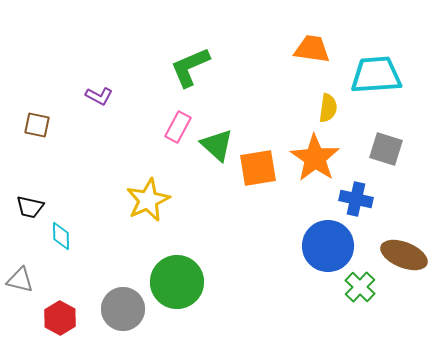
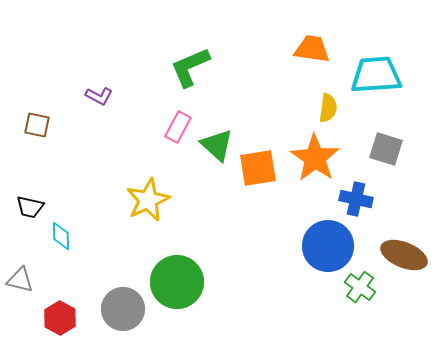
green cross: rotated 8 degrees counterclockwise
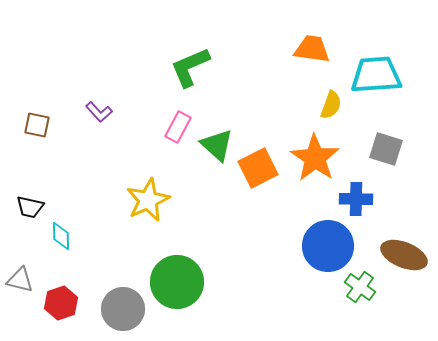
purple L-shape: moved 16 px down; rotated 20 degrees clockwise
yellow semicircle: moved 3 px right, 3 px up; rotated 12 degrees clockwise
orange square: rotated 18 degrees counterclockwise
blue cross: rotated 12 degrees counterclockwise
red hexagon: moved 1 px right, 15 px up; rotated 12 degrees clockwise
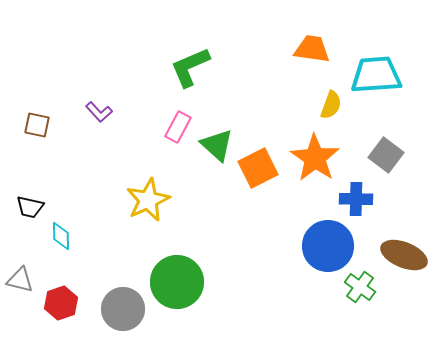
gray square: moved 6 px down; rotated 20 degrees clockwise
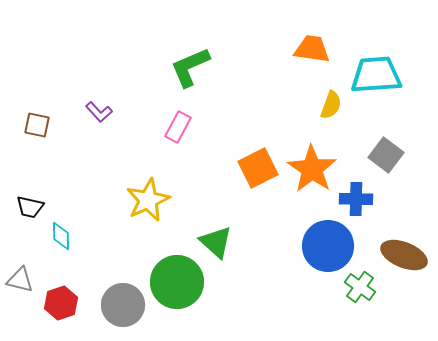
green triangle: moved 1 px left, 97 px down
orange star: moved 3 px left, 11 px down
gray circle: moved 4 px up
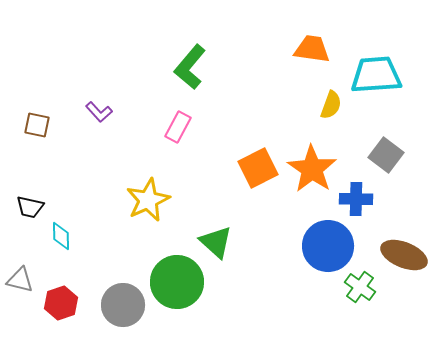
green L-shape: rotated 27 degrees counterclockwise
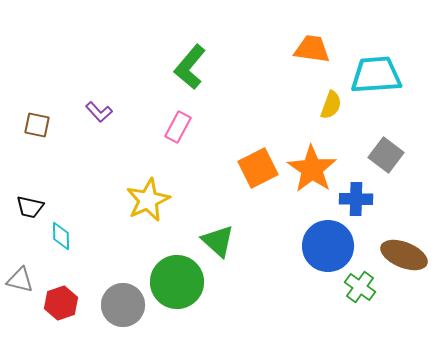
green triangle: moved 2 px right, 1 px up
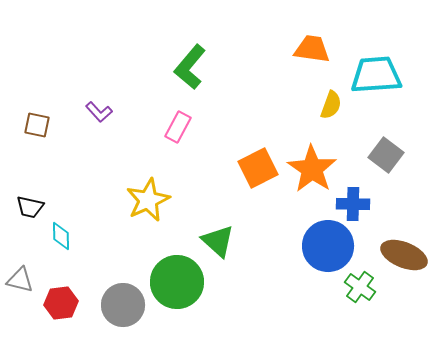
blue cross: moved 3 px left, 5 px down
red hexagon: rotated 12 degrees clockwise
